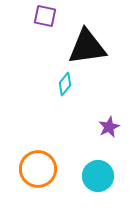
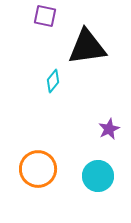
cyan diamond: moved 12 px left, 3 px up
purple star: moved 2 px down
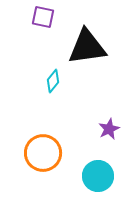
purple square: moved 2 px left, 1 px down
orange circle: moved 5 px right, 16 px up
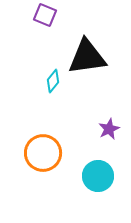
purple square: moved 2 px right, 2 px up; rotated 10 degrees clockwise
black triangle: moved 10 px down
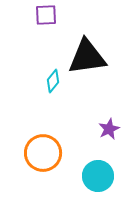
purple square: moved 1 px right; rotated 25 degrees counterclockwise
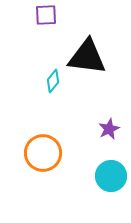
black triangle: rotated 15 degrees clockwise
cyan circle: moved 13 px right
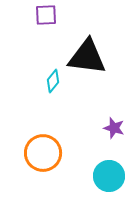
purple star: moved 5 px right, 1 px up; rotated 30 degrees counterclockwise
cyan circle: moved 2 px left
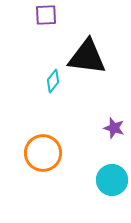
cyan circle: moved 3 px right, 4 px down
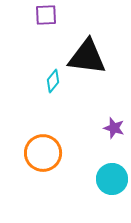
cyan circle: moved 1 px up
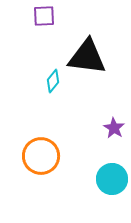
purple square: moved 2 px left, 1 px down
purple star: rotated 15 degrees clockwise
orange circle: moved 2 px left, 3 px down
